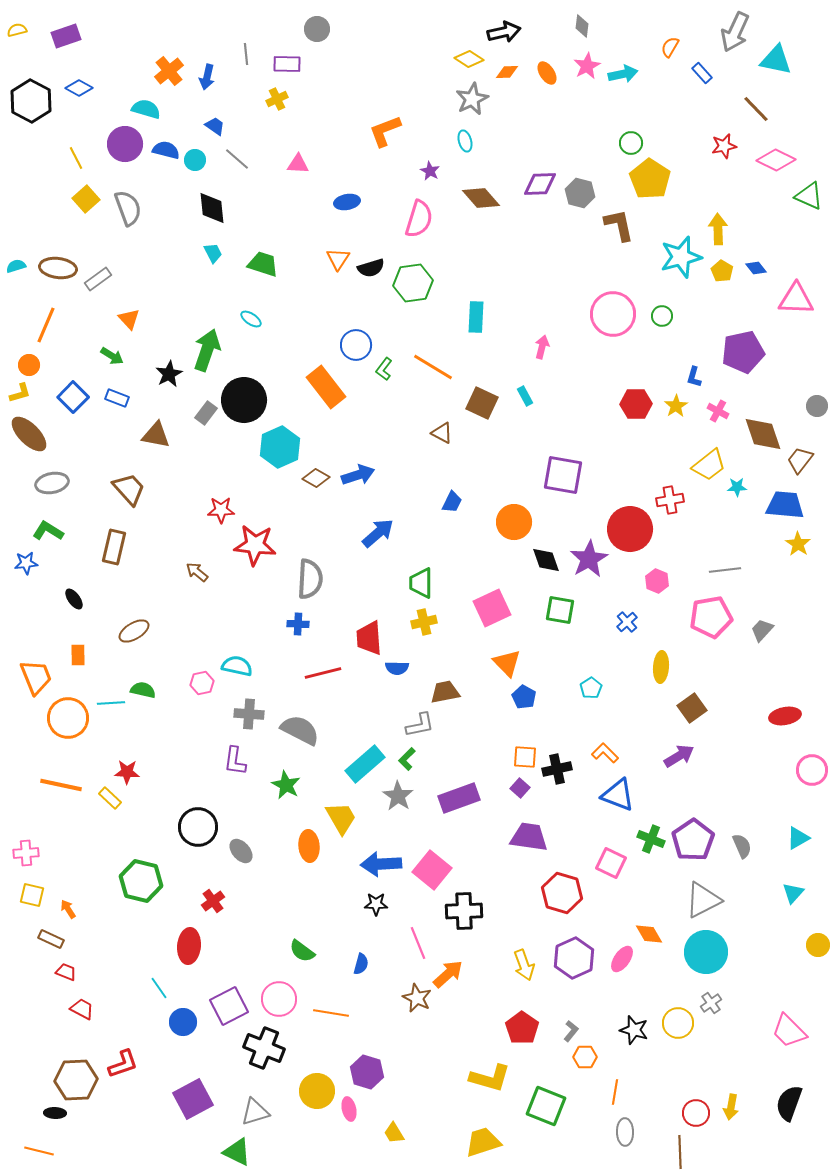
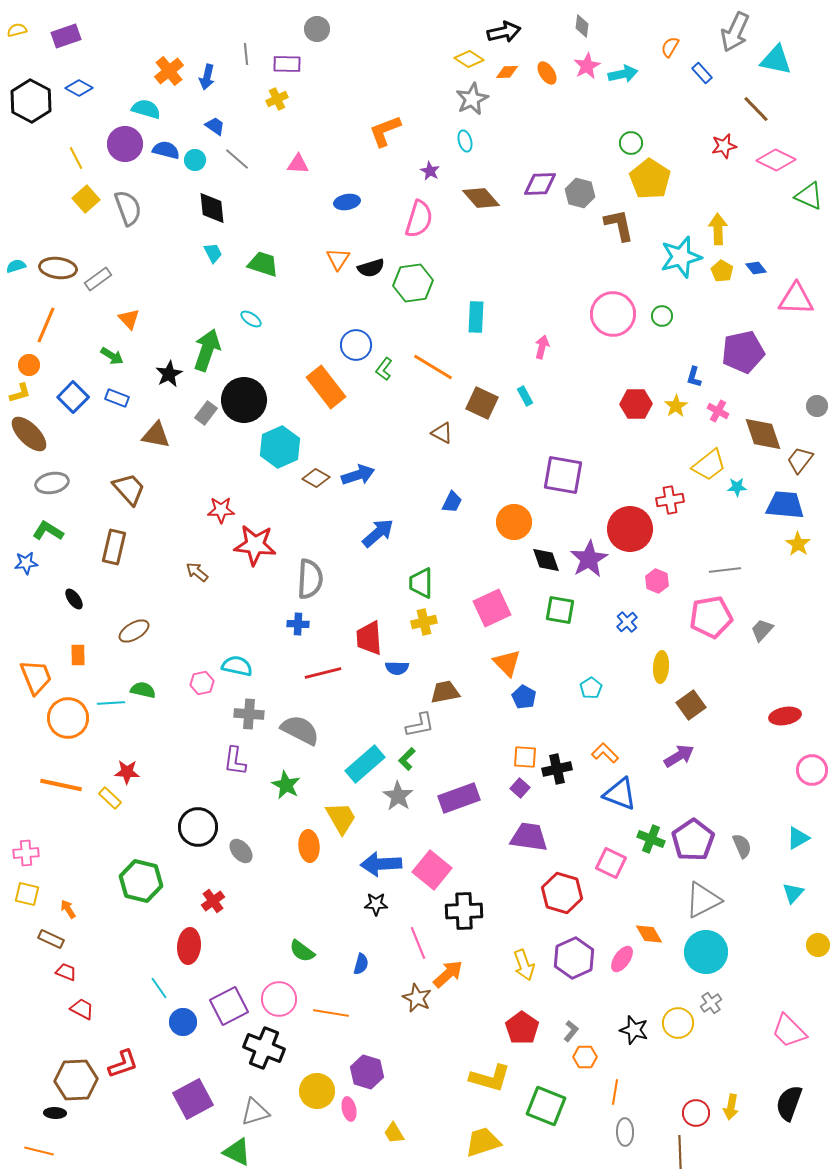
brown square at (692, 708): moved 1 px left, 3 px up
blue triangle at (618, 795): moved 2 px right, 1 px up
yellow square at (32, 895): moved 5 px left, 1 px up
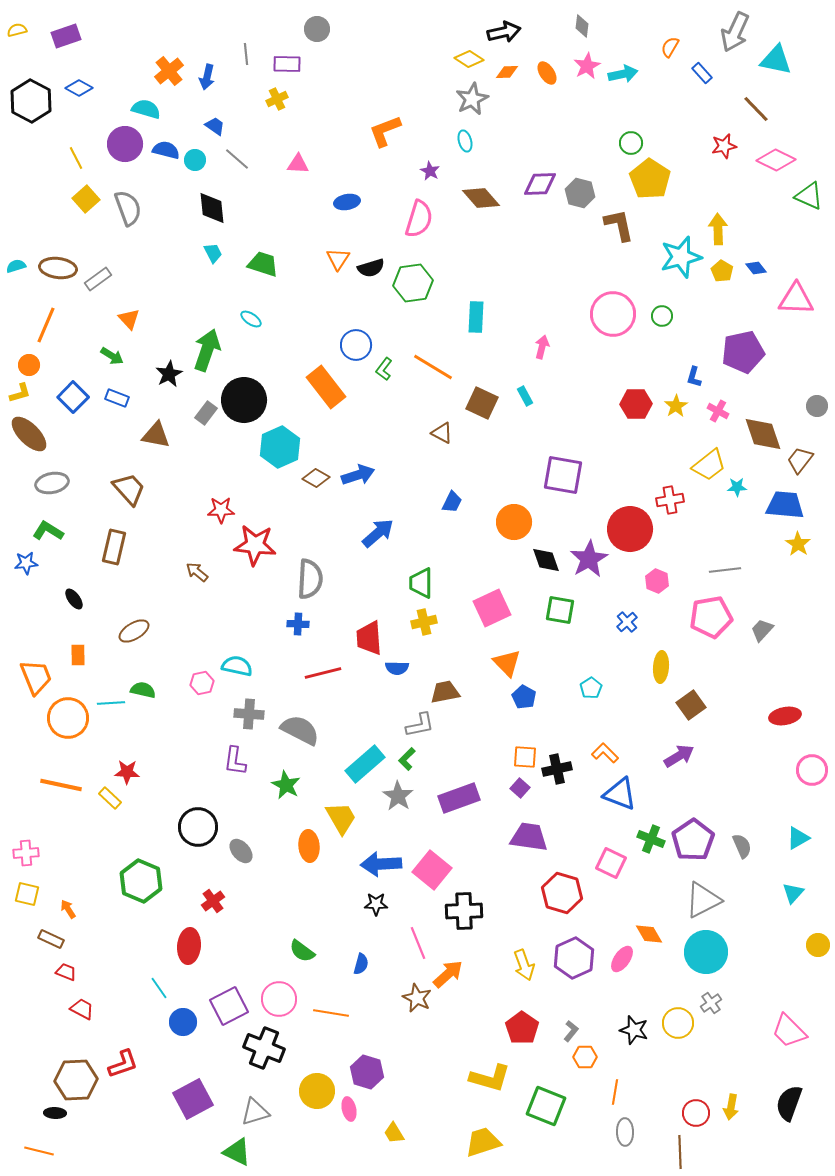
green hexagon at (141, 881): rotated 9 degrees clockwise
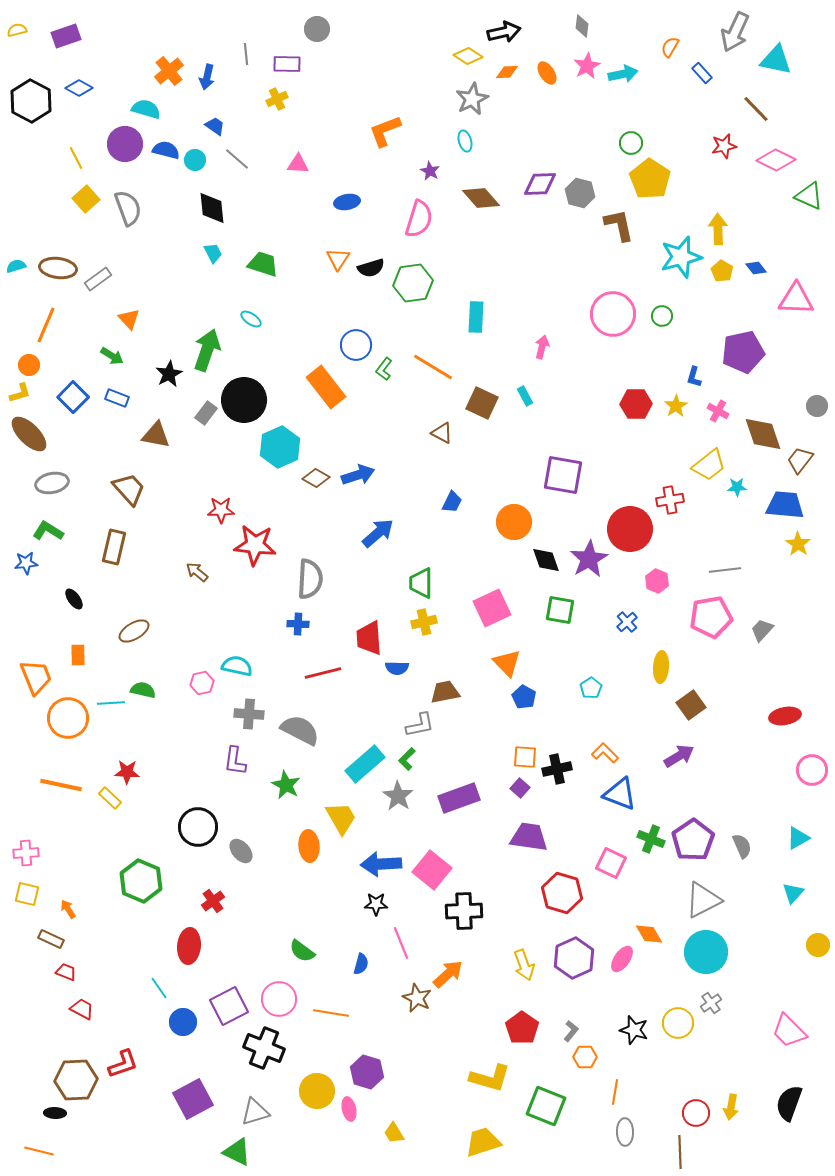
yellow diamond at (469, 59): moved 1 px left, 3 px up
pink line at (418, 943): moved 17 px left
